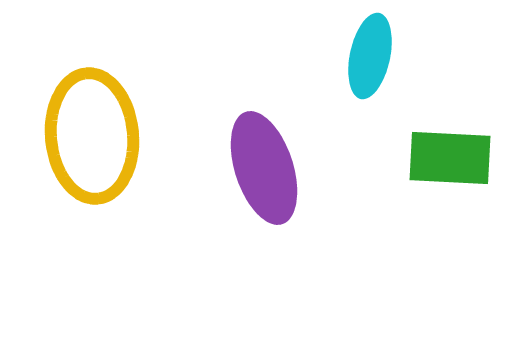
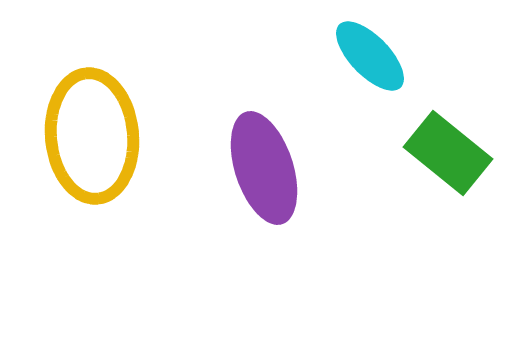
cyan ellipse: rotated 56 degrees counterclockwise
green rectangle: moved 2 px left, 5 px up; rotated 36 degrees clockwise
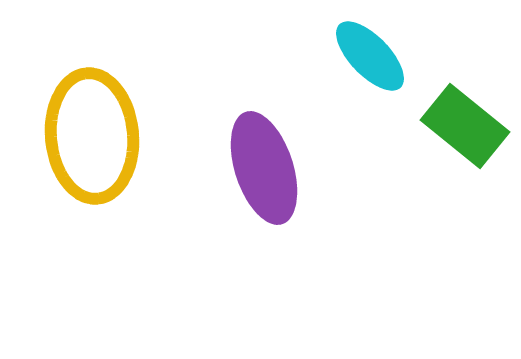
green rectangle: moved 17 px right, 27 px up
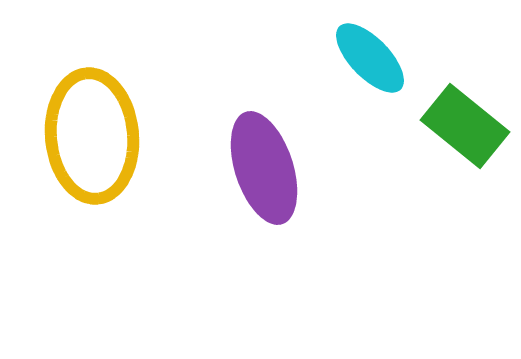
cyan ellipse: moved 2 px down
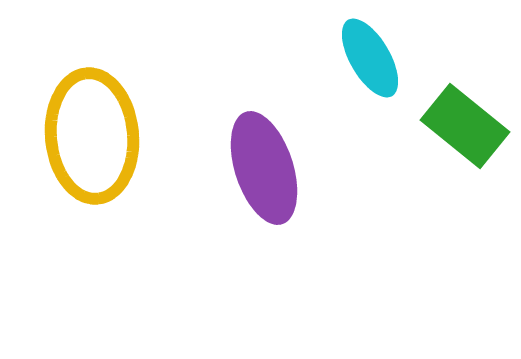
cyan ellipse: rotated 14 degrees clockwise
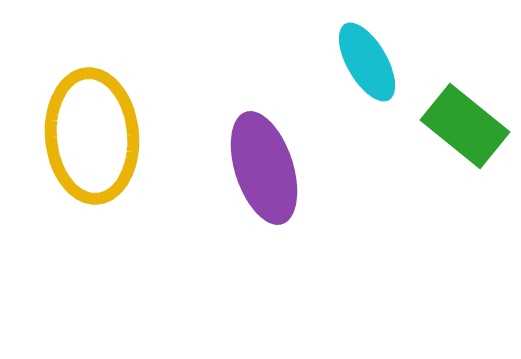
cyan ellipse: moved 3 px left, 4 px down
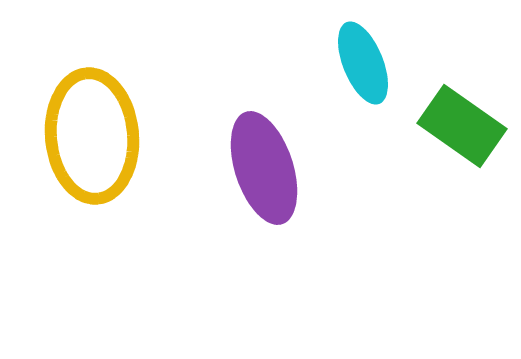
cyan ellipse: moved 4 px left, 1 px down; rotated 8 degrees clockwise
green rectangle: moved 3 px left; rotated 4 degrees counterclockwise
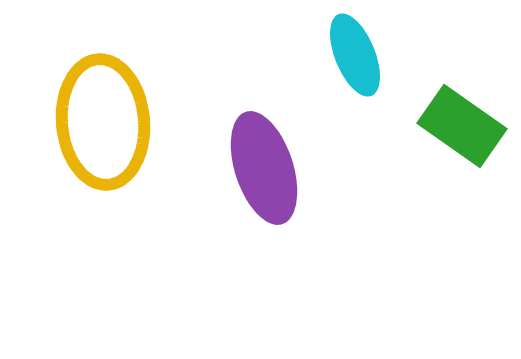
cyan ellipse: moved 8 px left, 8 px up
yellow ellipse: moved 11 px right, 14 px up
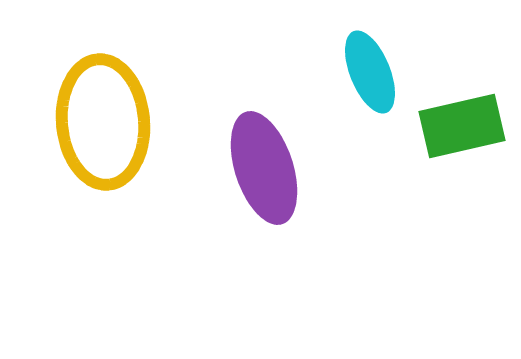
cyan ellipse: moved 15 px right, 17 px down
green rectangle: rotated 48 degrees counterclockwise
